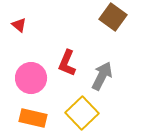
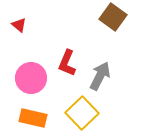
gray arrow: moved 2 px left
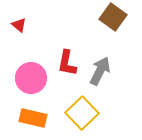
red L-shape: rotated 12 degrees counterclockwise
gray arrow: moved 5 px up
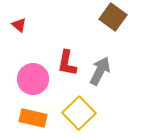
pink circle: moved 2 px right, 1 px down
yellow square: moved 3 px left
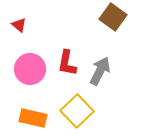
pink circle: moved 3 px left, 10 px up
yellow square: moved 2 px left, 2 px up
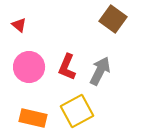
brown square: moved 2 px down
red L-shape: moved 4 px down; rotated 12 degrees clockwise
pink circle: moved 1 px left, 2 px up
yellow square: rotated 16 degrees clockwise
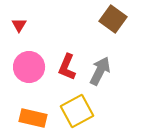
red triangle: rotated 21 degrees clockwise
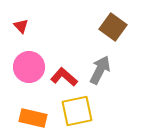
brown square: moved 8 px down
red triangle: moved 2 px right, 1 px down; rotated 14 degrees counterclockwise
red L-shape: moved 3 px left, 10 px down; rotated 108 degrees clockwise
gray arrow: moved 1 px up
yellow square: rotated 16 degrees clockwise
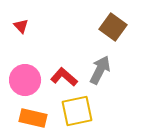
pink circle: moved 4 px left, 13 px down
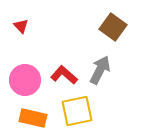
red L-shape: moved 2 px up
